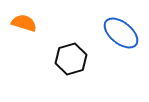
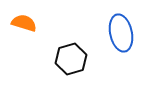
blue ellipse: rotated 39 degrees clockwise
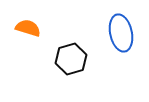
orange semicircle: moved 4 px right, 5 px down
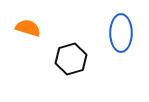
blue ellipse: rotated 12 degrees clockwise
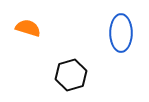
black hexagon: moved 16 px down
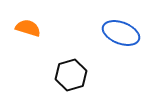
blue ellipse: rotated 69 degrees counterclockwise
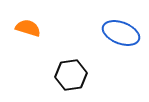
black hexagon: rotated 8 degrees clockwise
